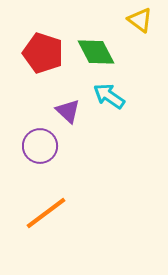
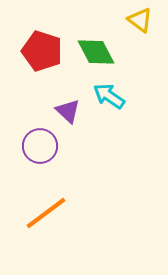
red pentagon: moved 1 px left, 2 px up
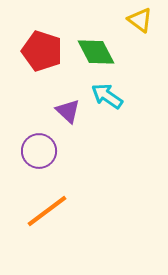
cyan arrow: moved 2 px left
purple circle: moved 1 px left, 5 px down
orange line: moved 1 px right, 2 px up
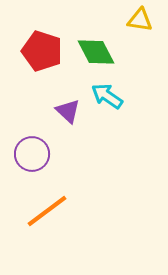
yellow triangle: rotated 28 degrees counterclockwise
purple circle: moved 7 px left, 3 px down
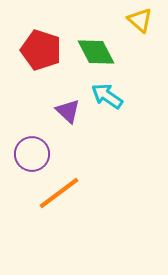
yellow triangle: rotated 32 degrees clockwise
red pentagon: moved 1 px left, 1 px up
orange line: moved 12 px right, 18 px up
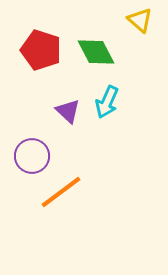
cyan arrow: moved 6 px down; rotated 100 degrees counterclockwise
purple circle: moved 2 px down
orange line: moved 2 px right, 1 px up
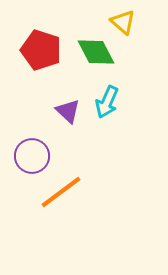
yellow triangle: moved 17 px left, 2 px down
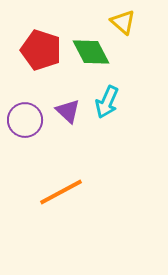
green diamond: moved 5 px left
purple circle: moved 7 px left, 36 px up
orange line: rotated 9 degrees clockwise
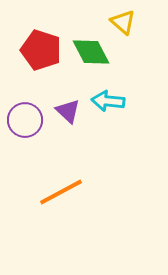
cyan arrow: moved 1 px right, 1 px up; rotated 72 degrees clockwise
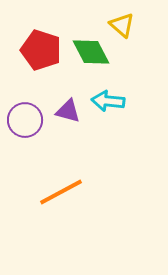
yellow triangle: moved 1 px left, 3 px down
purple triangle: rotated 28 degrees counterclockwise
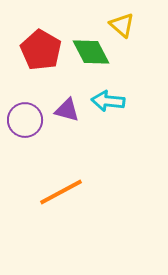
red pentagon: rotated 12 degrees clockwise
purple triangle: moved 1 px left, 1 px up
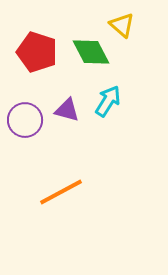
red pentagon: moved 4 px left, 2 px down; rotated 12 degrees counterclockwise
cyan arrow: rotated 116 degrees clockwise
